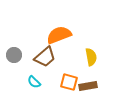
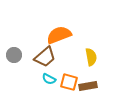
cyan semicircle: moved 15 px right, 3 px up; rotated 16 degrees counterclockwise
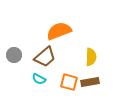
orange semicircle: moved 4 px up
yellow semicircle: rotated 12 degrees clockwise
cyan semicircle: moved 10 px left
brown rectangle: moved 2 px right, 4 px up
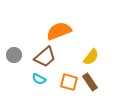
yellow semicircle: rotated 36 degrees clockwise
brown rectangle: rotated 66 degrees clockwise
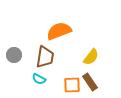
brown trapezoid: rotated 40 degrees counterclockwise
orange square: moved 3 px right, 3 px down; rotated 18 degrees counterclockwise
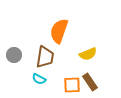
orange semicircle: rotated 50 degrees counterclockwise
yellow semicircle: moved 3 px left, 3 px up; rotated 30 degrees clockwise
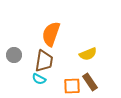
orange semicircle: moved 8 px left, 3 px down
brown trapezoid: moved 1 px left, 4 px down
orange square: moved 1 px down
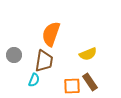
cyan semicircle: moved 5 px left, 1 px down; rotated 96 degrees counterclockwise
